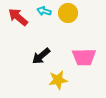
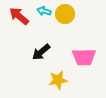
yellow circle: moved 3 px left, 1 px down
red arrow: moved 1 px right, 1 px up
black arrow: moved 4 px up
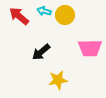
yellow circle: moved 1 px down
pink trapezoid: moved 6 px right, 9 px up
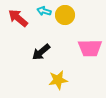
red arrow: moved 1 px left, 2 px down
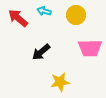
yellow circle: moved 11 px right
yellow star: moved 2 px right, 2 px down
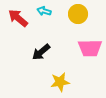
yellow circle: moved 2 px right, 1 px up
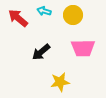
yellow circle: moved 5 px left, 1 px down
pink trapezoid: moved 7 px left
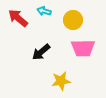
yellow circle: moved 5 px down
yellow star: moved 1 px right, 1 px up
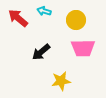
yellow circle: moved 3 px right
